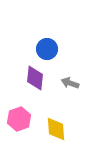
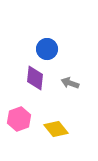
yellow diamond: rotated 35 degrees counterclockwise
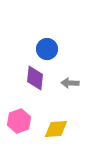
gray arrow: rotated 18 degrees counterclockwise
pink hexagon: moved 2 px down
yellow diamond: rotated 55 degrees counterclockwise
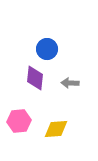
pink hexagon: rotated 15 degrees clockwise
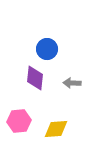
gray arrow: moved 2 px right
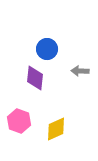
gray arrow: moved 8 px right, 12 px up
pink hexagon: rotated 25 degrees clockwise
yellow diamond: rotated 20 degrees counterclockwise
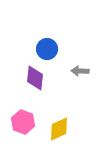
pink hexagon: moved 4 px right, 1 px down
yellow diamond: moved 3 px right
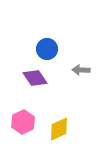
gray arrow: moved 1 px right, 1 px up
purple diamond: rotated 40 degrees counterclockwise
pink hexagon: rotated 15 degrees clockwise
